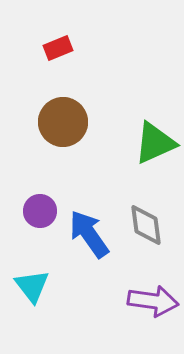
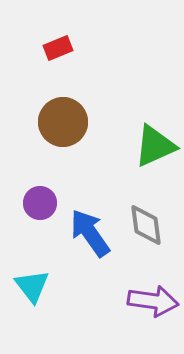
green triangle: moved 3 px down
purple circle: moved 8 px up
blue arrow: moved 1 px right, 1 px up
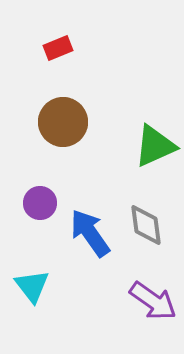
purple arrow: rotated 27 degrees clockwise
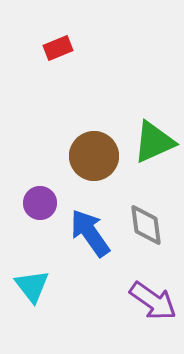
brown circle: moved 31 px right, 34 px down
green triangle: moved 1 px left, 4 px up
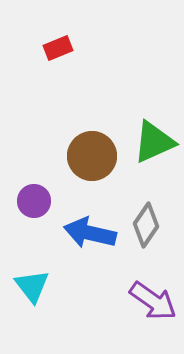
brown circle: moved 2 px left
purple circle: moved 6 px left, 2 px up
gray diamond: rotated 42 degrees clockwise
blue arrow: rotated 42 degrees counterclockwise
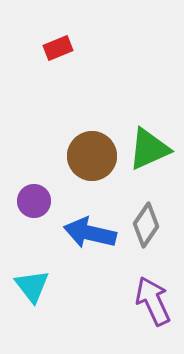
green triangle: moved 5 px left, 7 px down
purple arrow: rotated 150 degrees counterclockwise
